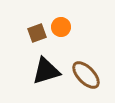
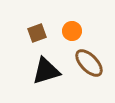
orange circle: moved 11 px right, 4 px down
brown ellipse: moved 3 px right, 12 px up
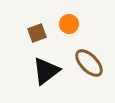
orange circle: moved 3 px left, 7 px up
black triangle: rotated 20 degrees counterclockwise
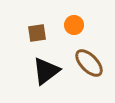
orange circle: moved 5 px right, 1 px down
brown square: rotated 12 degrees clockwise
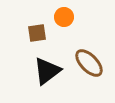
orange circle: moved 10 px left, 8 px up
black triangle: moved 1 px right
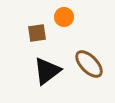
brown ellipse: moved 1 px down
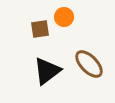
brown square: moved 3 px right, 4 px up
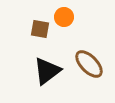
brown square: rotated 18 degrees clockwise
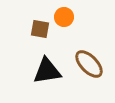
black triangle: rotated 28 degrees clockwise
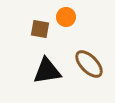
orange circle: moved 2 px right
